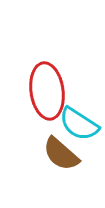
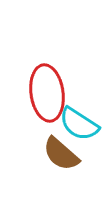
red ellipse: moved 2 px down
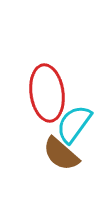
cyan semicircle: moved 5 px left; rotated 93 degrees clockwise
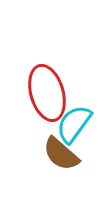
red ellipse: rotated 8 degrees counterclockwise
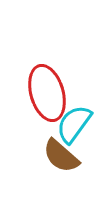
brown semicircle: moved 2 px down
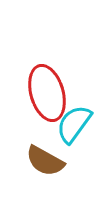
brown semicircle: moved 16 px left, 5 px down; rotated 12 degrees counterclockwise
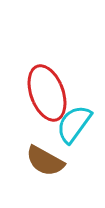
red ellipse: rotated 4 degrees counterclockwise
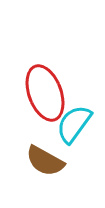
red ellipse: moved 2 px left
